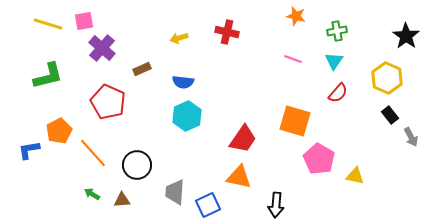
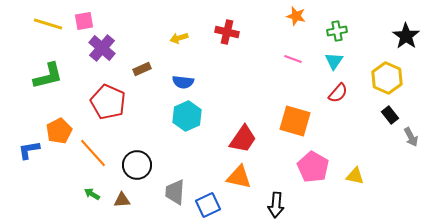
pink pentagon: moved 6 px left, 8 px down
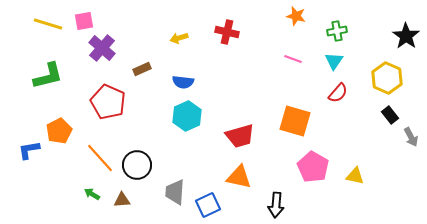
red trapezoid: moved 3 px left, 3 px up; rotated 40 degrees clockwise
orange line: moved 7 px right, 5 px down
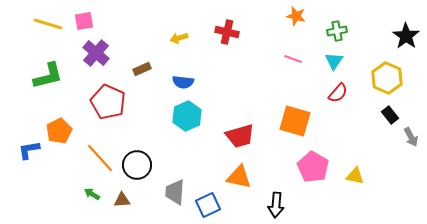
purple cross: moved 6 px left, 5 px down
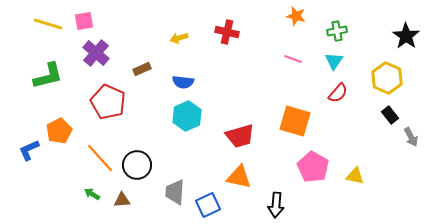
blue L-shape: rotated 15 degrees counterclockwise
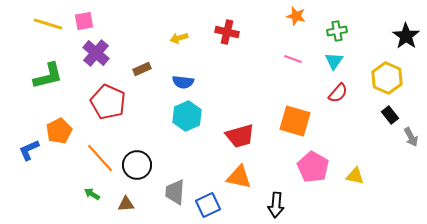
brown triangle: moved 4 px right, 4 px down
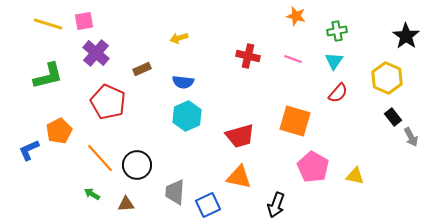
red cross: moved 21 px right, 24 px down
black rectangle: moved 3 px right, 2 px down
black arrow: rotated 15 degrees clockwise
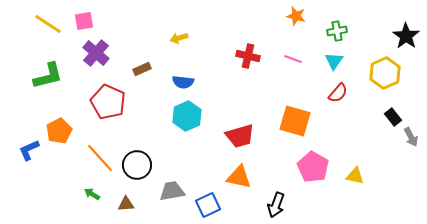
yellow line: rotated 16 degrees clockwise
yellow hexagon: moved 2 px left, 5 px up; rotated 12 degrees clockwise
gray trapezoid: moved 3 px left, 1 px up; rotated 76 degrees clockwise
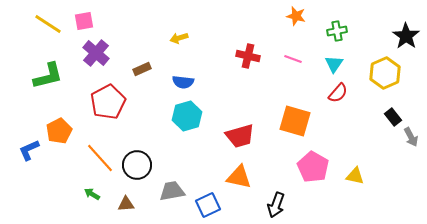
cyan triangle: moved 3 px down
red pentagon: rotated 20 degrees clockwise
cyan hexagon: rotated 8 degrees clockwise
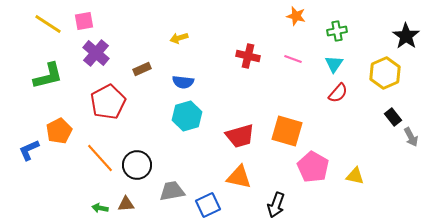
orange square: moved 8 px left, 10 px down
green arrow: moved 8 px right, 14 px down; rotated 21 degrees counterclockwise
